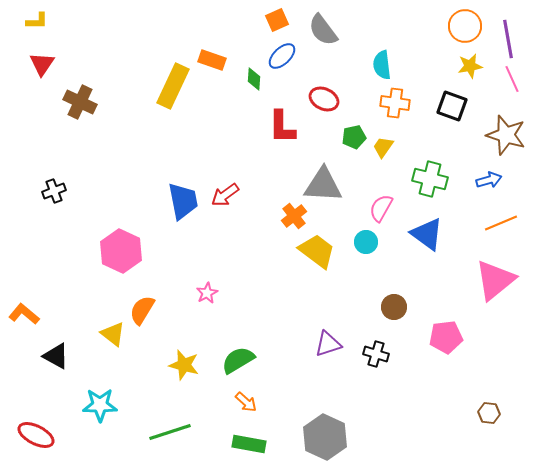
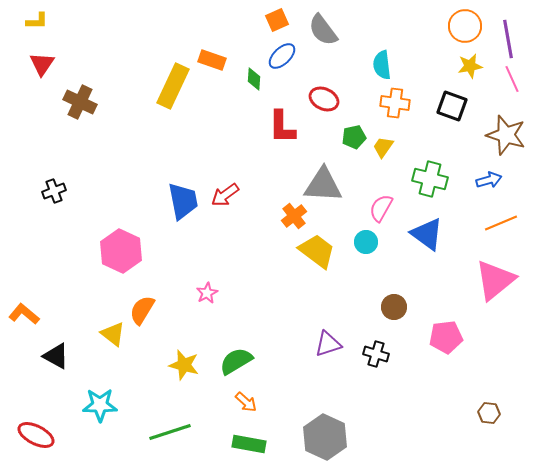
green semicircle at (238, 360): moved 2 px left, 1 px down
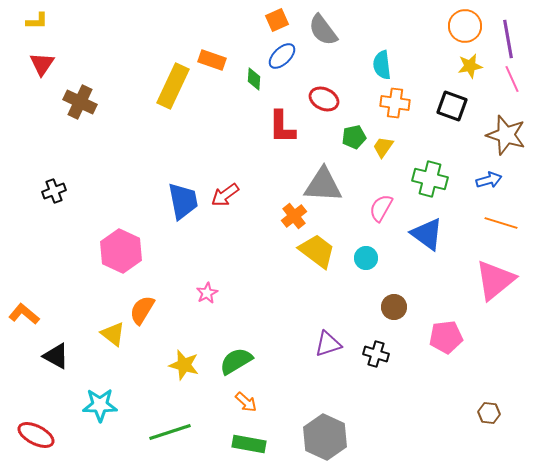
orange line at (501, 223): rotated 40 degrees clockwise
cyan circle at (366, 242): moved 16 px down
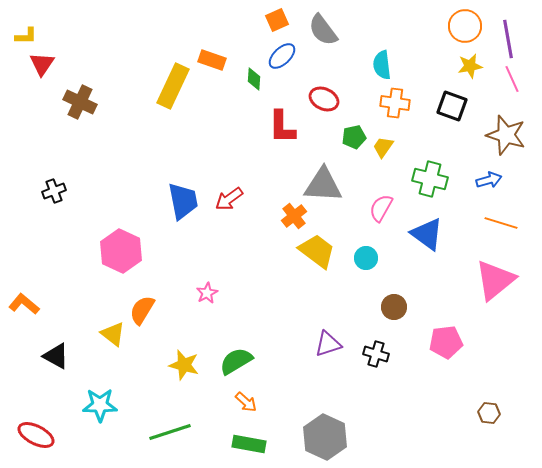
yellow L-shape at (37, 21): moved 11 px left, 15 px down
red arrow at (225, 195): moved 4 px right, 4 px down
orange L-shape at (24, 314): moved 10 px up
pink pentagon at (446, 337): moved 5 px down
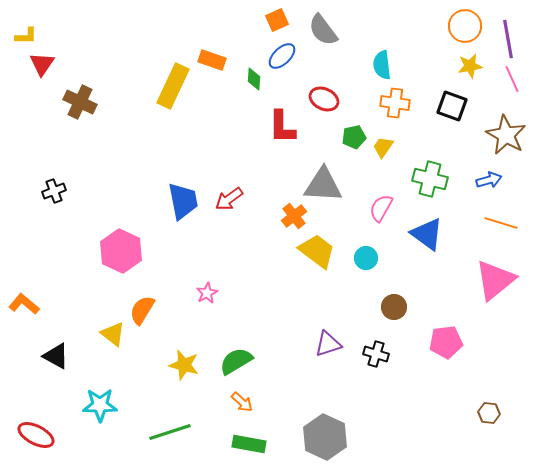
brown star at (506, 135): rotated 12 degrees clockwise
orange arrow at (246, 402): moved 4 px left
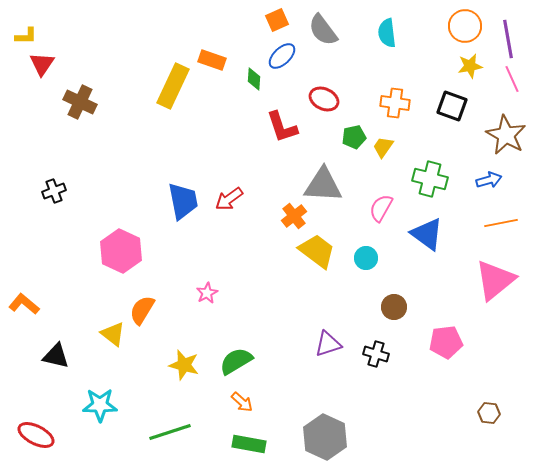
cyan semicircle at (382, 65): moved 5 px right, 32 px up
red L-shape at (282, 127): rotated 18 degrees counterclockwise
orange line at (501, 223): rotated 28 degrees counterclockwise
black triangle at (56, 356): rotated 16 degrees counterclockwise
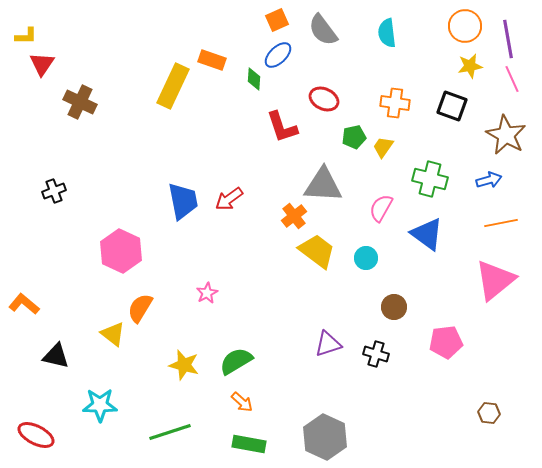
blue ellipse at (282, 56): moved 4 px left, 1 px up
orange semicircle at (142, 310): moved 2 px left, 2 px up
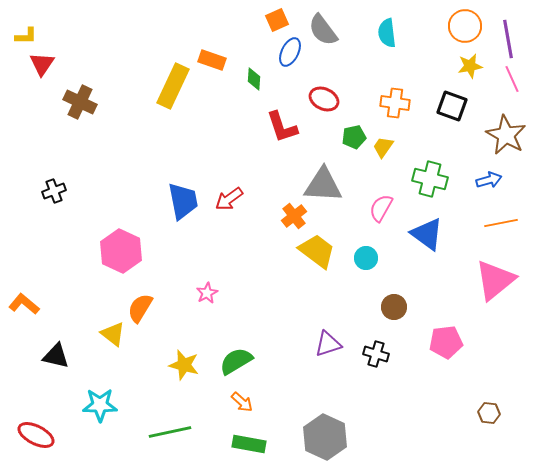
blue ellipse at (278, 55): moved 12 px right, 3 px up; rotated 20 degrees counterclockwise
green line at (170, 432): rotated 6 degrees clockwise
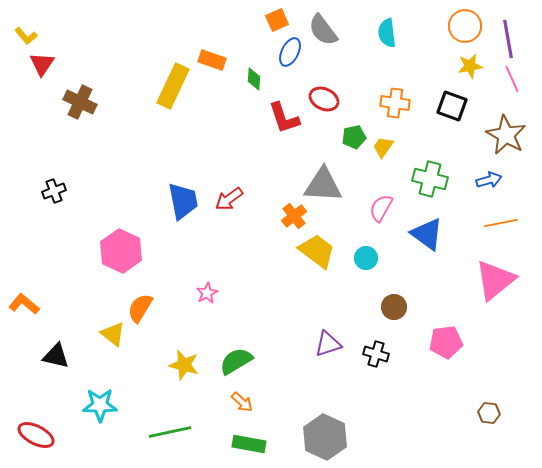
yellow L-shape at (26, 36): rotated 50 degrees clockwise
red L-shape at (282, 127): moved 2 px right, 9 px up
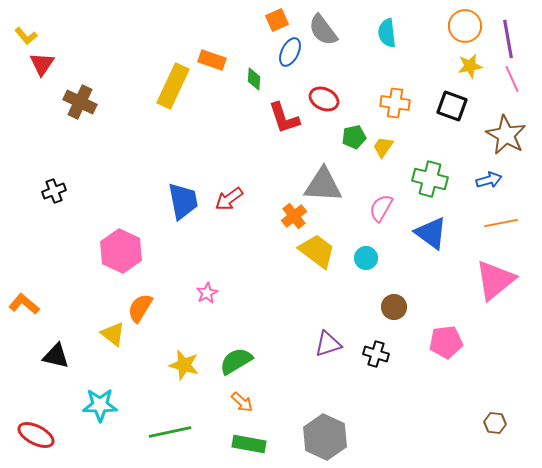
blue triangle at (427, 234): moved 4 px right, 1 px up
brown hexagon at (489, 413): moved 6 px right, 10 px down
